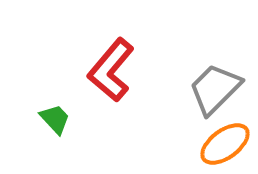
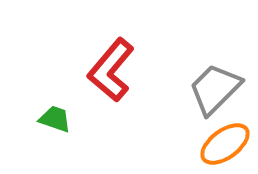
green trapezoid: rotated 28 degrees counterclockwise
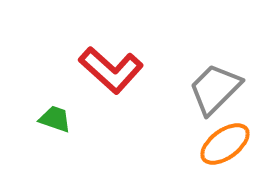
red L-shape: rotated 88 degrees counterclockwise
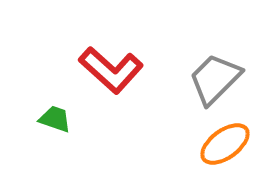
gray trapezoid: moved 10 px up
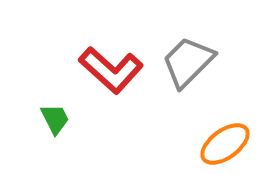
gray trapezoid: moved 27 px left, 17 px up
green trapezoid: rotated 44 degrees clockwise
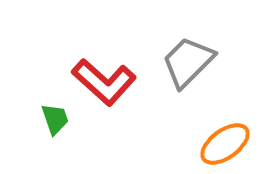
red L-shape: moved 7 px left, 12 px down
green trapezoid: rotated 8 degrees clockwise
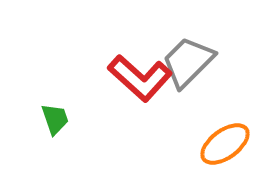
red L-shape: moved 36 px right, 4 px up
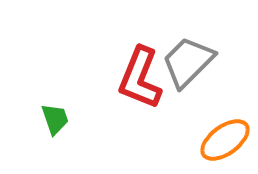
red L-shape: rotated 70 degrees clockwise
orange ellipse: moved 4 px up
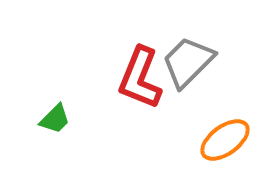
green trapezoid: rotated 64 degrees clockwise
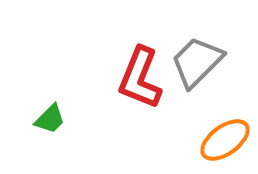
gray trapezoid: moved 9 px right
green trapezoid: moved 5 px left
